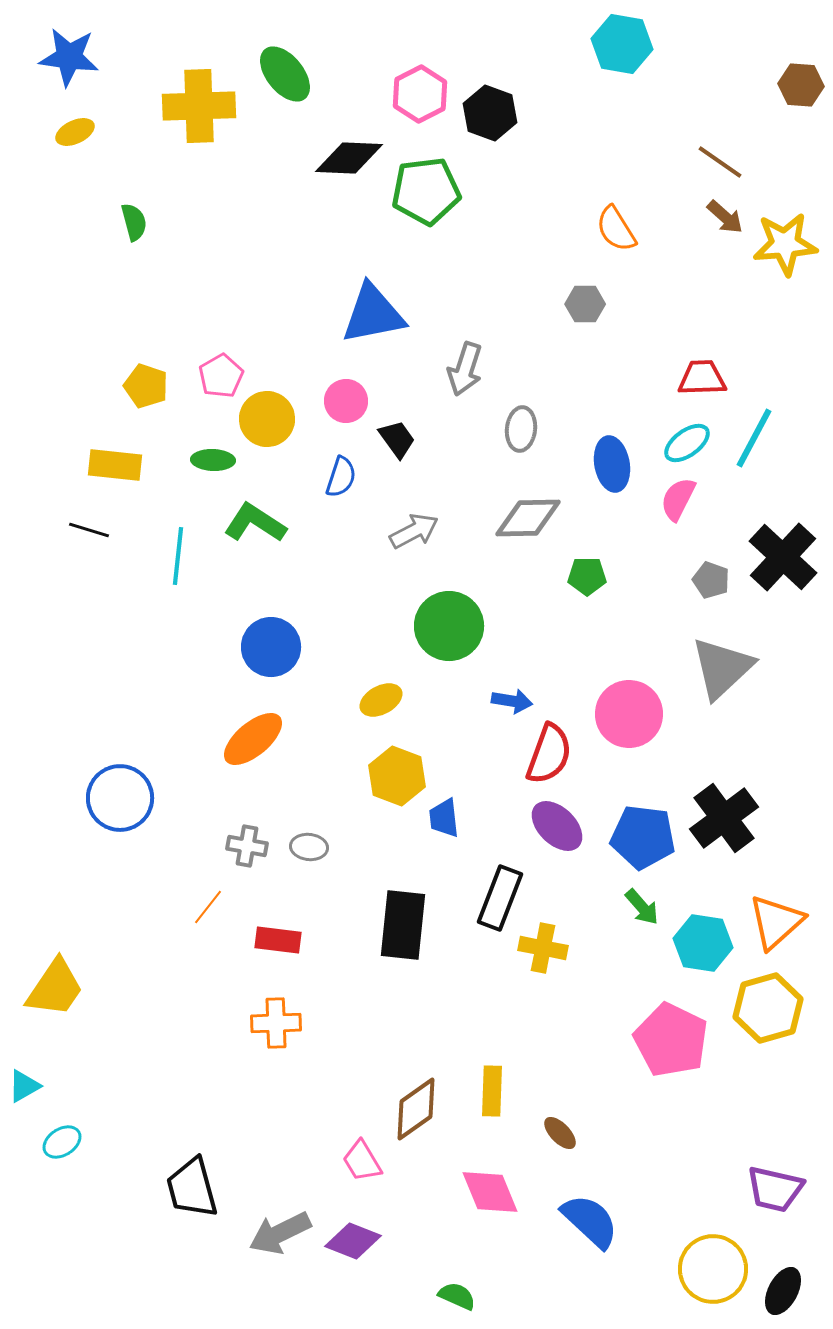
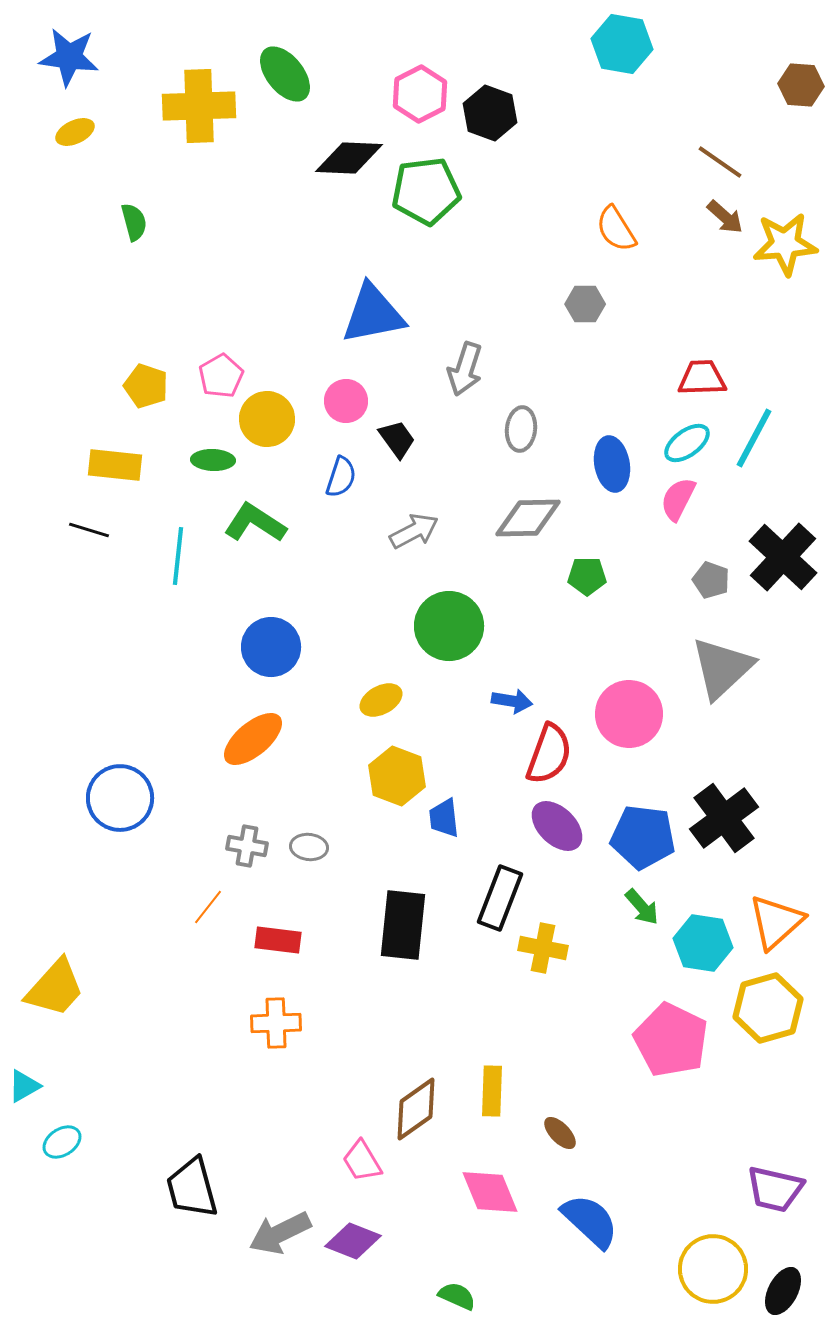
yellow trapezoid at (55, 988): rotated 8 degrees clockwise
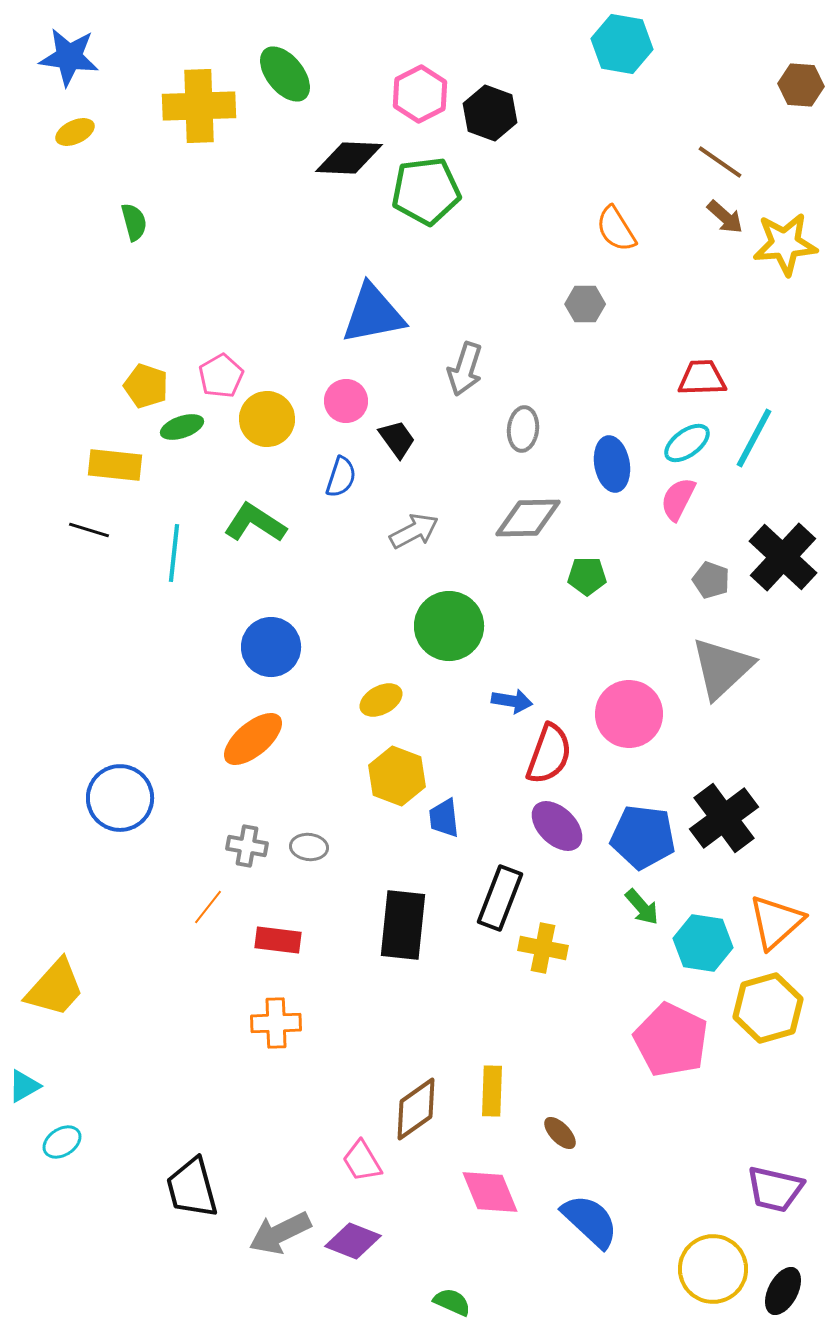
gray ellipse at (521, 429): moved 2 px right
green ellipse at (213, 460): moved 31 px left, 33 px up; rotated 21 degrees counterclockwise
cyan line at (178, 556): moved 4 px left, 3 px up
green semicircle at (457, 1296): moved 5 px left, 6 px down
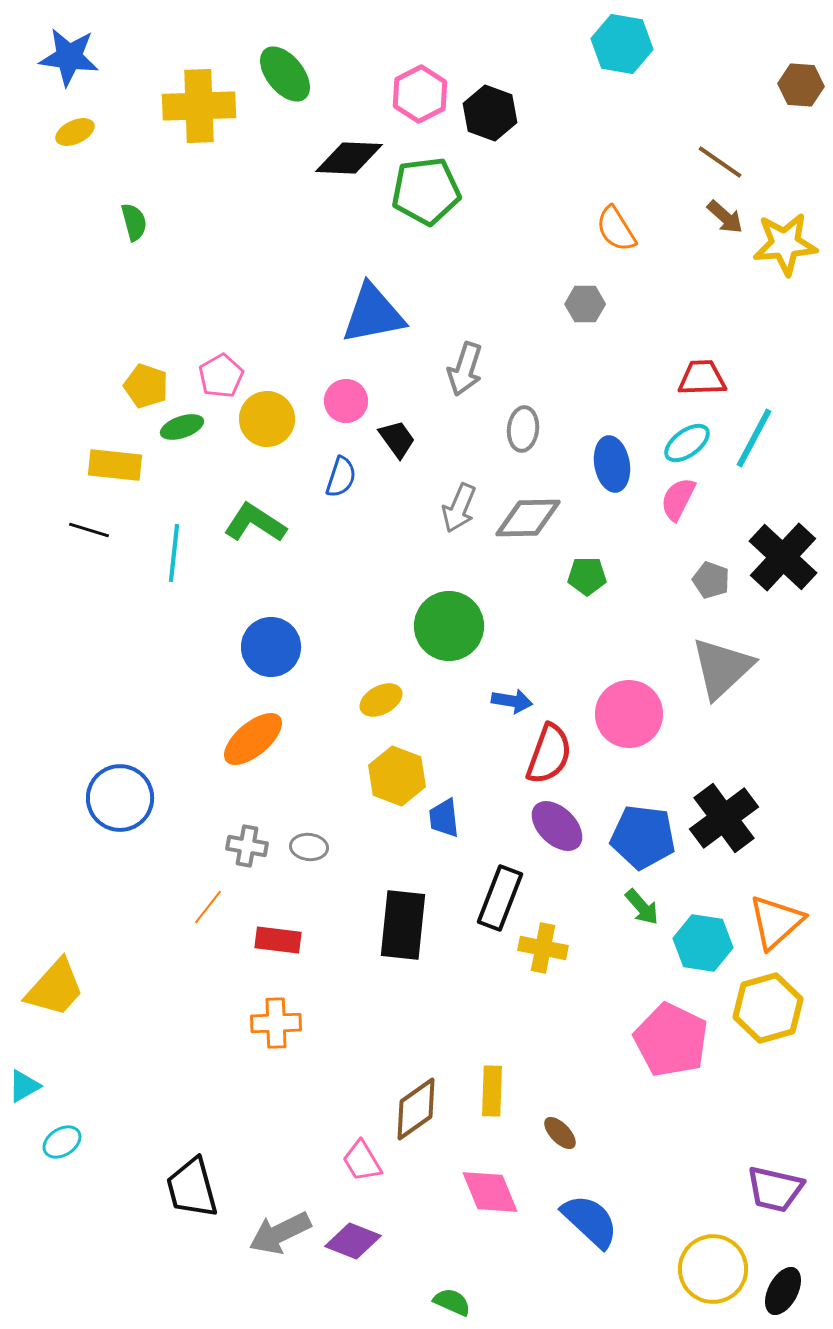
gray arrow at (414, 531): moved 45 px right, 23 px up; rotated 141 degrees clockwise
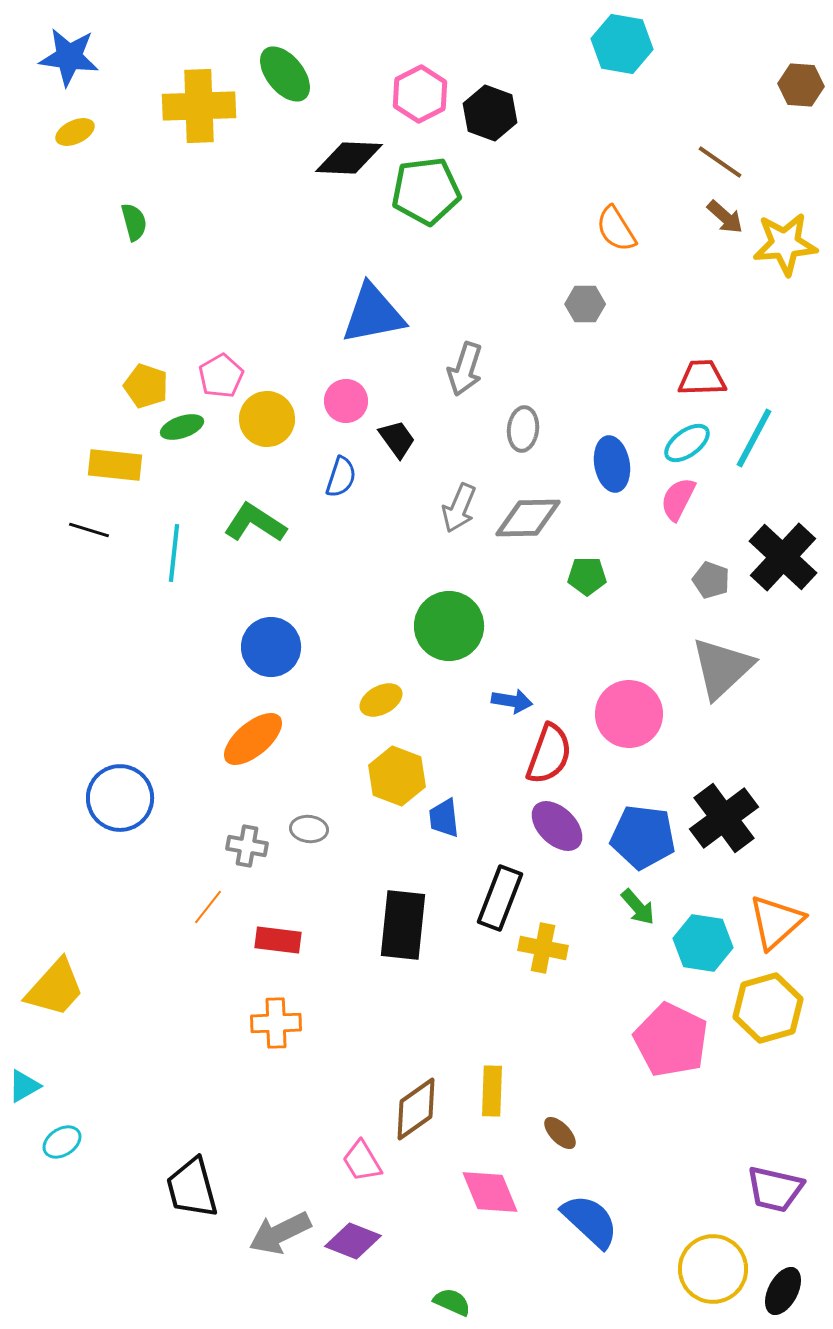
gray ellipse at (309, 847): moved 18 px up
green arrow at (642, 907): moved 4 px left
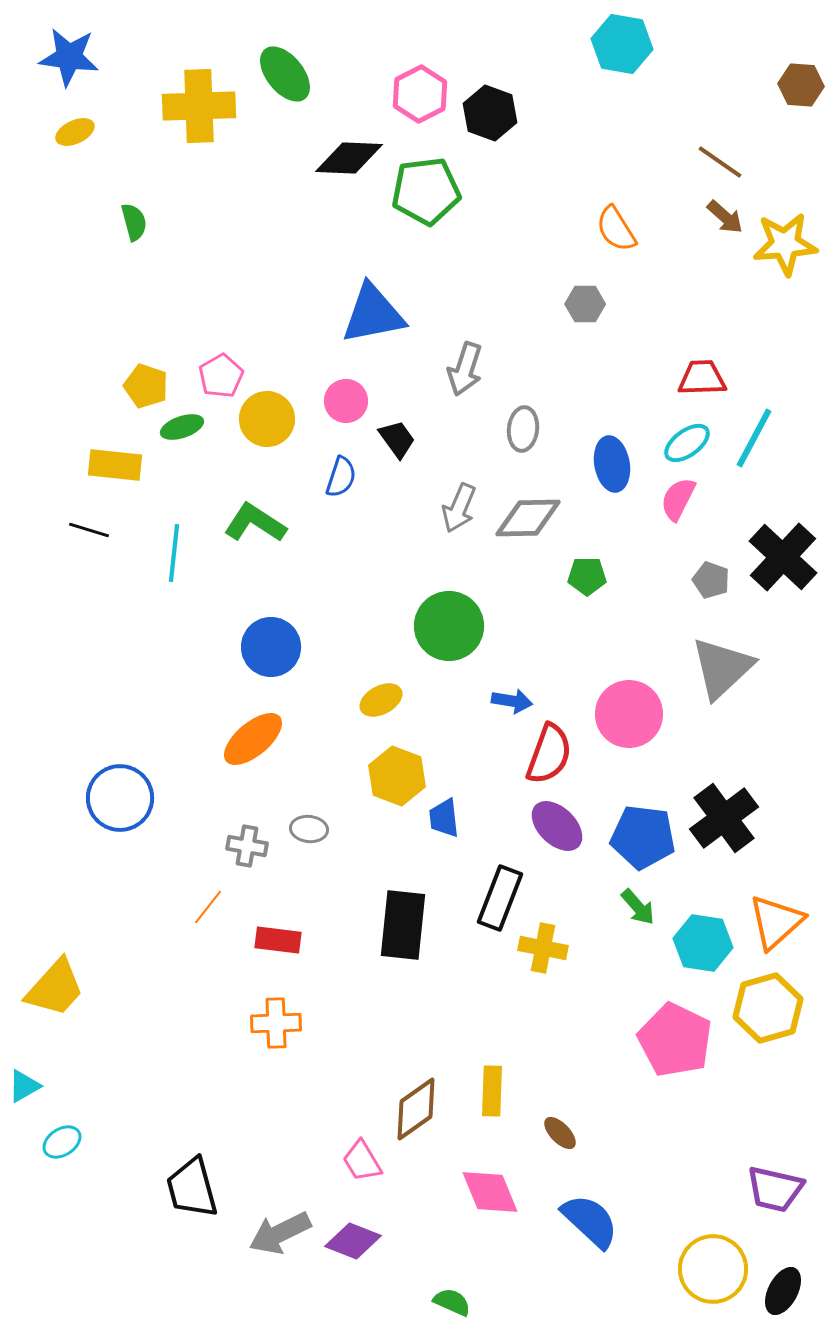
pink pentagon at (671, 1040): moved 4 px right
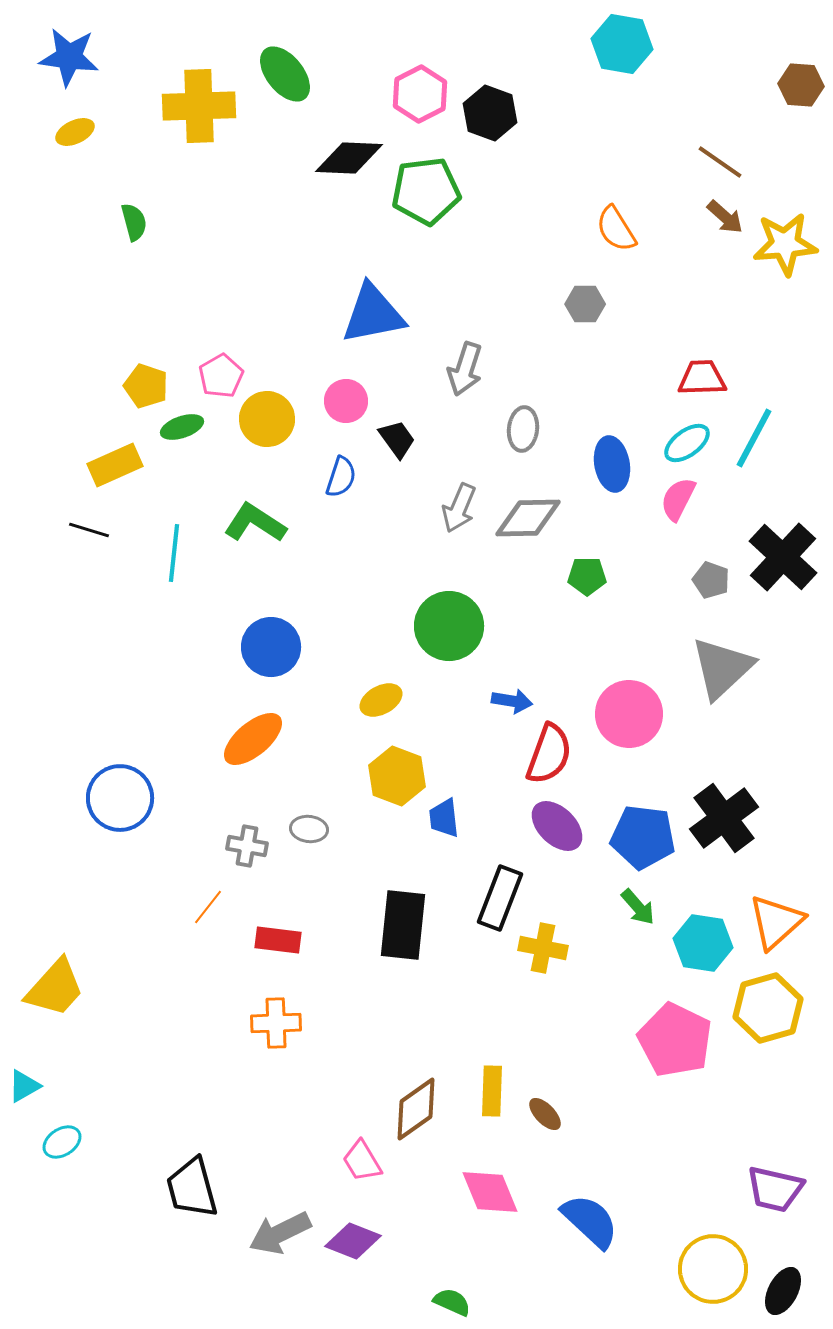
yellow rectangle at (115, 465): rotated 30 degrees counterclockwise
brown ellipse at (560, 1133): moved 15 px left, 19 px up
